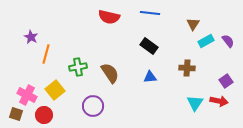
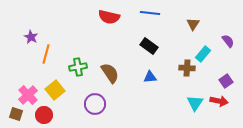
cyan rectangle: moved 3 px left, 13 px down; rotated 21 degrees counterclockwise
pink cross: moved 1 px right; rotated 18 degrees clockwise
purple circle: moved 2 px right, 2 px up
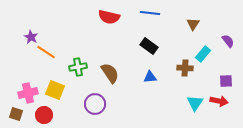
orange line: moved 2 px up; rotated 72 degrees counterclockwise
brown cross: moved 2 px left
purple square: rotated 32 degrees clockwise
yellow square: rotated 30 degrees counterclockwise
pink cross: moved 2 px up; rotated 30 degrees clockwise
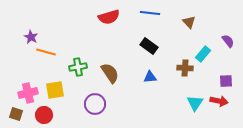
red semicircle: rotated 30 degrees counterclockwise
brown triangle: moved 4 px left, 2 px up; rotated 16 degrees counterclockwise
orange line: rotated 18 degrees counterclockwise
yellow square: rotated 30 degrees counterclockwise
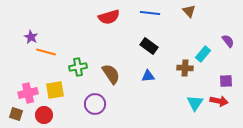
brown triangle: moved 11 px up
brown semicircle: moved 1 px right, 1 px down
blue triangle: moved 2 px left, 1 px up
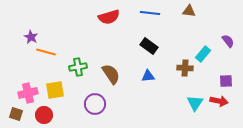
brown triangle: rotated 40 degrees counterclockwise
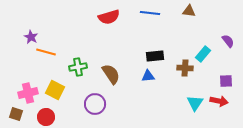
black rectangle: moved 6 px right, 10 px down; rotated 42 degrees counterclockwise
yellow square: rotated 36 degrees clockwise
red circle: moved 2 px right, 2 px down
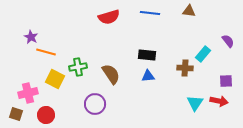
black rectangle: moved 8 px left, 1 px up; rotated 12 degrees clockwise
yellow square: moved 11 px up
red circle: moved 2 px up
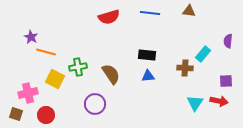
purple semicircle: rotated 136 degrees counterclockwise
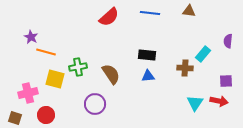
red semicircle: rotated 25 degrees counterclockwise
yellow square: rotated 12 degrees counterclockwise
brown square: moved 1 px left, 4 px down
